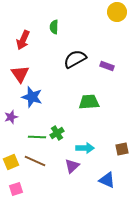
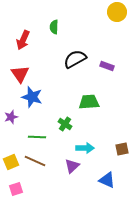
green cross: moved 8 px right, 9 px up; rotated 24 degrees counterclockwise
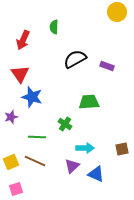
blue triangle: moved 11 px left, 6 px up
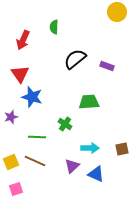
black semicircle: rotated 10 degrees counterclockwise
cyan arrow: moved 5 px right
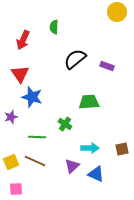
pink square: rotated 16 degrees clockwise
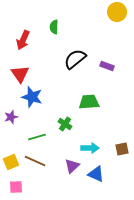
green line: rotated 18 degrees counterclockwise
pink square: moved 2 px up
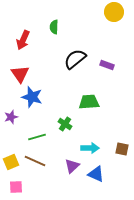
yellow circle: moved 3 px left
purple rectangle: moved 1 px up
brown square: rotated 24 degrees clockwise
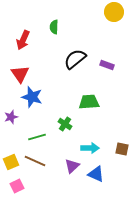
pink square: moved 1 px right, 1 px up; rotated 24 degrees counterclockwise
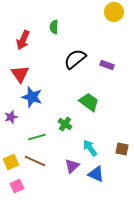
green trapezoid: rotated 40 degrees clockwise
cyan arrow: rotated 126 degrees counterclockwise
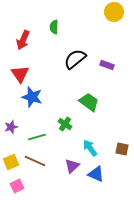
purple star: moved 10 px down
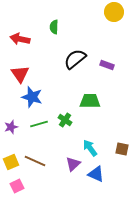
red arrow: moved 3 px left, 1 px up; rotated 78 degrees clockwise
green trapezoid: moved 1 px right, 1 px up; rotated 35 degrees counterclockwise
green cross: moved 4 px up
green line: moved 2 px right, 13 px up
purple triangle: moved 1 px right, 2 px up
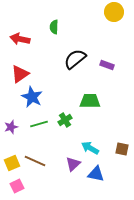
red triangle: rotated 30 degrees clockwise
blue star: rotated 10 degrees clockwise
green cross: rotated 24 degrees clockwise
cyan arrow: rotated 24 degrees counterclockwise
yellow square: moved 1 px right, 1 px down
blue triangle: rotated 12 degrees counterclockwise
